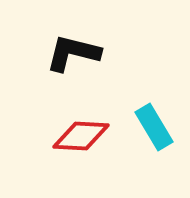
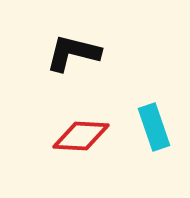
cyan rectangle: rotated 12 degrees clockwise
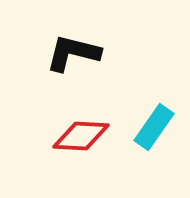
cyan rectangle: rotated 54 degrees clockwise
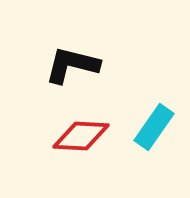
black L-shape: moved 1 px left, 12 px down
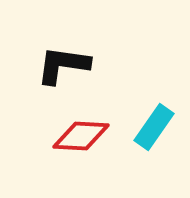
black L-shape: moved 9 px left; rotated 6 degrees counterclockwise
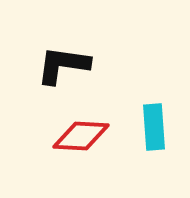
cyan rectangle: rotated 39 degrees counterclockwise
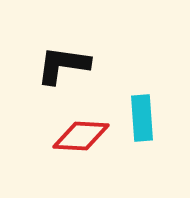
cyan rectangle: moved 12 px left, 9 px up
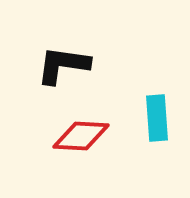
cyan rectangle: moved 15 px right
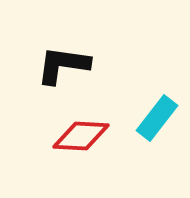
cyan rectangle: rotated 42 degrees clockwise
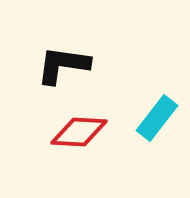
red diamond: moved 2 px left, 4 px up
